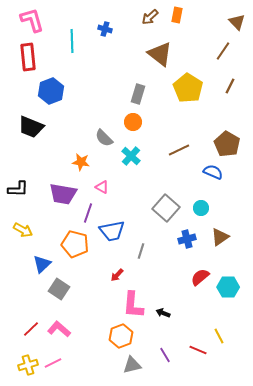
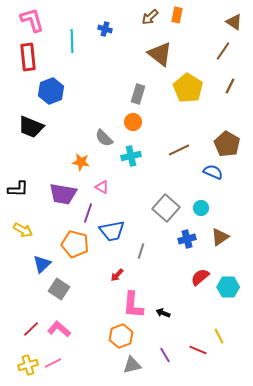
brown triangle at (237, 22): moved 3 px left; rotated 12 degrees counterclockwise
cyan cross at (131, 156): rotated 36 degrees clockwise
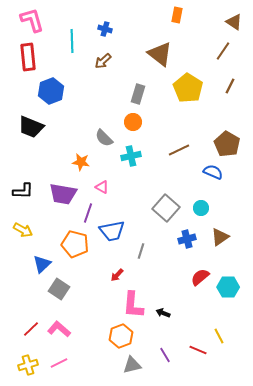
brown arrow at (150, 17): moved 47 px left, 44 px down
black L-shape at (18, 189): moved 5 px right, 2 px down
pink line at (53, 363): moved 6 px right
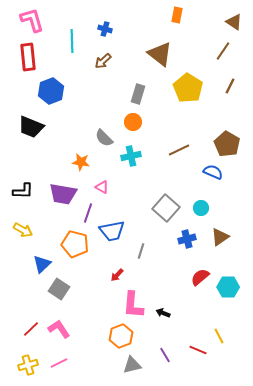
pink L-shape at (59, 329): rotated 15 degrees clockwise
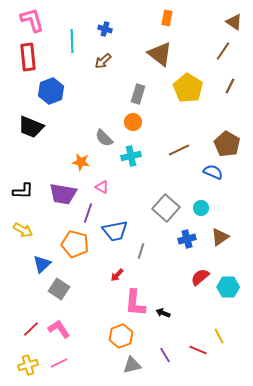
orange rectangle at (177, 15): moved 10 px left, 3 px down
blue trapezoid at (112, 231): moved 3 px right
pink L-shape at (133, 305): moved 2 px right, 2 px up
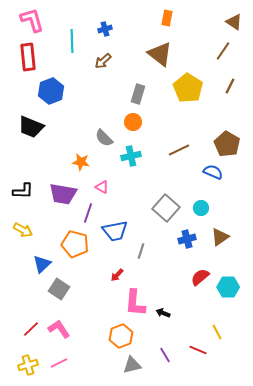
blue cross at (105, 29): rotated 32 degrees counterclockwise
yellow line at (219, 336): moved 2 px left, 4 px up
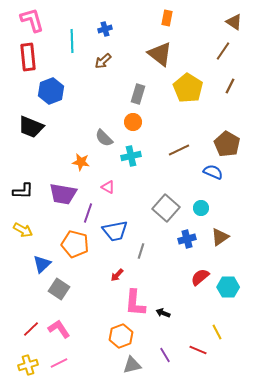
pink triangle at (102, 187): moved 6 px right
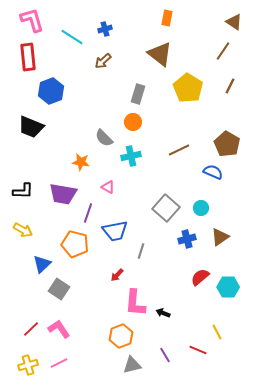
cyan line at (72, 41): moved 4 px up; rotated 55 degrees counterclockwise
